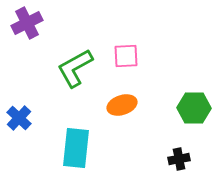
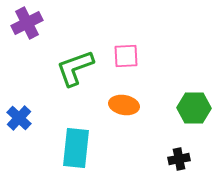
green L-shape: rotated 9 degrees clockwise
orange ellipse: moved 2 px right; rotated 28 degrees clockwise
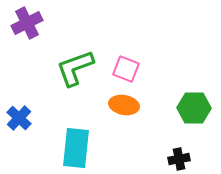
pink square: moved 13 px down; rotated 24 degrees clockwise
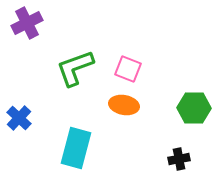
pink square: moved 2 px right
cyan rectangle: rotated 9 degrees clockwise
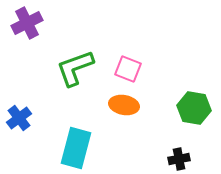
green hexagon: rotated 8 degrees clockwise
blue cross: rotated 10 degrees clockwise
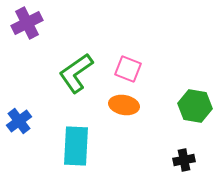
green L-shape: moved 1 px right, 5 px down; rotated 15 degrees counterclockwise
green hexagon: moved 1 px right, 2 px up
blue cross: moved 3 px down
cyan rectangle: moved 2 px up; rotated 12 degrees counterclockwise
black cross: moved 5 px right, 1 px down
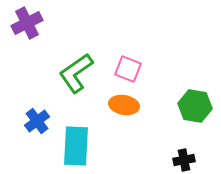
blue cross: moved 18 px right
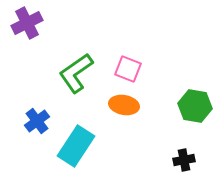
cyan rectangle: rotated 30 degrees clockwise
